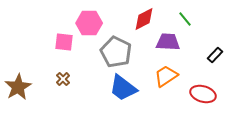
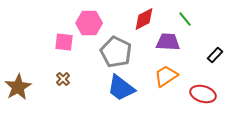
blue trapezoid: moved 2 px left
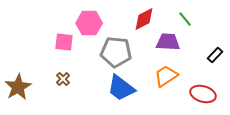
gray pentagon: rotated 20 degrees counterclockwise
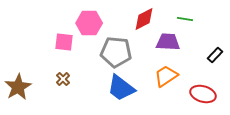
green line: rotated 42 degrees counterclockwise
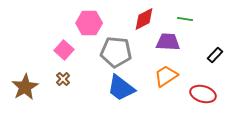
pink square: moved 8 px down; rotated 36 degrees clockwise
brown star: moved 7 px right
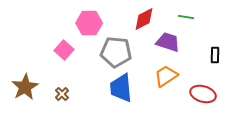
green line: moved 1 px right, 2 px up
purple trapezoid: rotated 15 degrees clockwise
black rectangle: rotated 42 degrees counterclockwise
brown cross: moved 1 px left, 15 px down
blue trapezoid: rotated 48 degrees clockwise
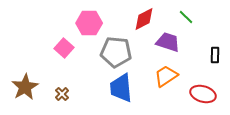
green line: rotated 35 degrees clockwise
pink square: moved 2 px up
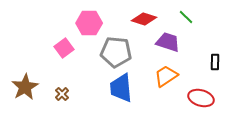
red diamond: rotated 45 degrees clockwise
pink square: rotated 12 degrees clockwise
black rectangle: moved 7 px down
red ellipse: moved 2 px left, 4 px down
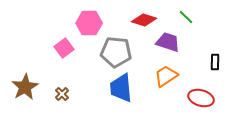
red diamond: moved 1 px down
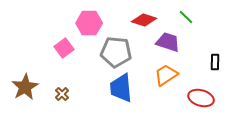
orange trapezoid: moved 1 px up
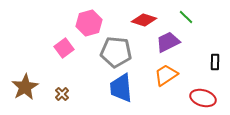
pink hexagon: rotated 15 degrees counterclockwise
purple trapezoid: rotated 45 degrees counterclockwise
red ellipse: moved 2 px right
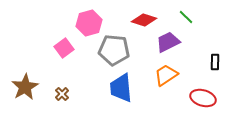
gray pentagon: moved 2 px left, 2 px up
